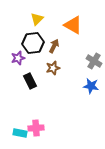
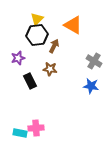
black hexagon: moved 4 px right, 8 px up
brown star: moved 3 px left, 1 px down; rotated 24 degrees clockwise
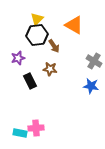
orange triangle: moved 1 px right
brown arrow: rotated 120 degrees clockwise
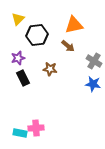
yellow triangle: moved 19 px left
orange triangle: rotated 42 degrees counterclockwise
brown arrow: moved 14 px right; rotated 16 degrees counterclockwise
black rectangle: moved 7 px left, 3 px up
blue star: moved 2 px right, 2 px up
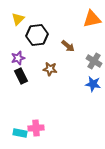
orange triangle: moved 18 px right, 6 px up
black rectangle: moved 2 px left, 2 px up
